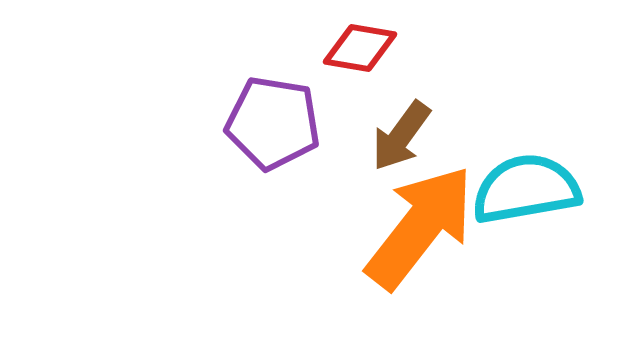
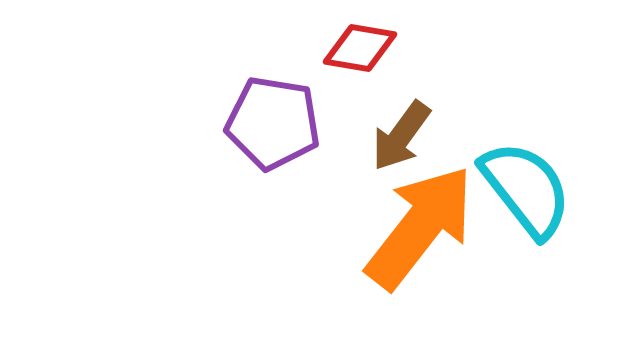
cyan semicircle: rotated 62 degrees clockwise
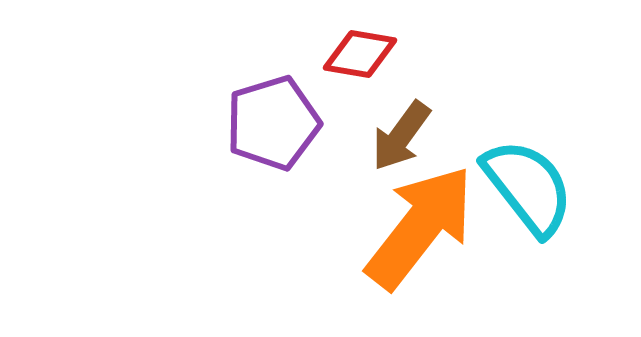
red diamond: moved 6 px down
purple pentagon: rotated 26 degrees counterclockwise
cyan semicircle: moved 2 px right, 2 px up
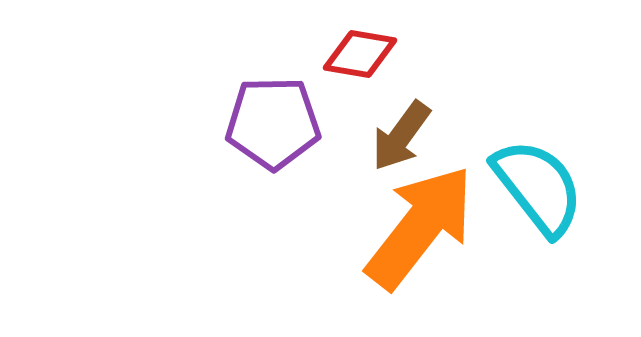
purple pentagon: rotated 16 degrees clockwise
cyan semicircle: moved 10 px right
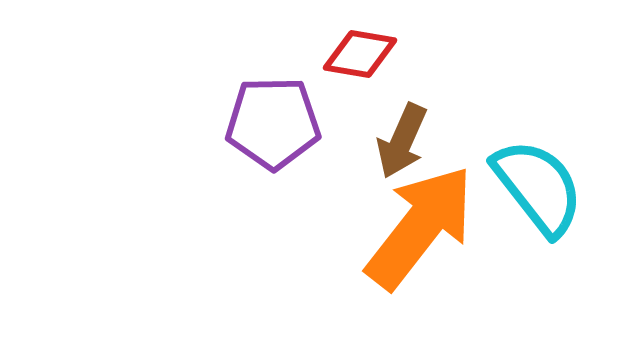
brown arrow: moved 1 px right, 5 px down; rotated 12 degrees counterclockwise
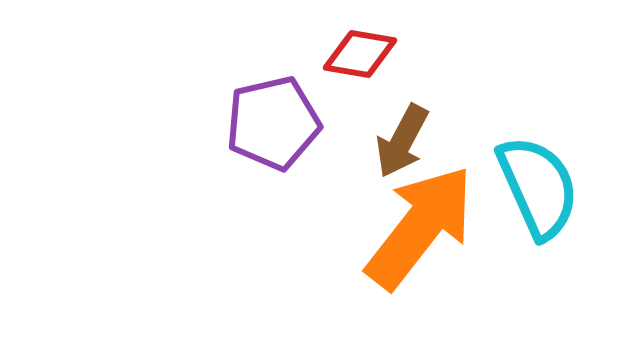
purple pentagon: rotated 12 degrees counterclockwise
brown arrow: rotated 4 degrees clockwise
cyan semicircle: rotated 14 degrees clockwise
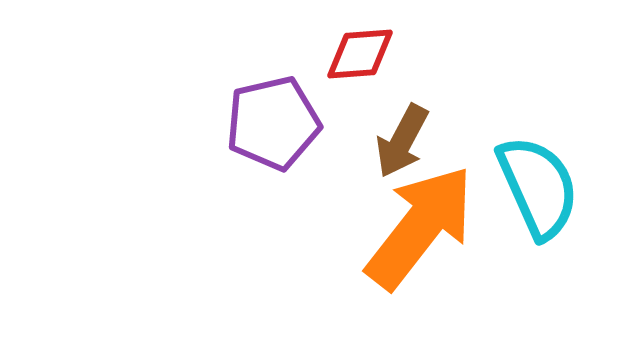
red diamond: rotated 14 degrees counterclockwise
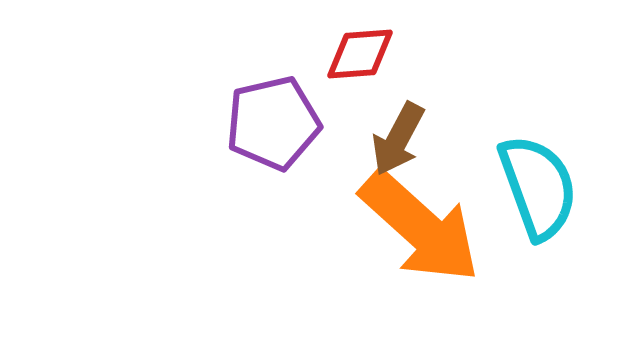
brown arrow: moved 4 px left, 2 px up
cyan semicircle: rotated 4 degrees clockwise
orange arrow: rotated 94 degrees clockwise
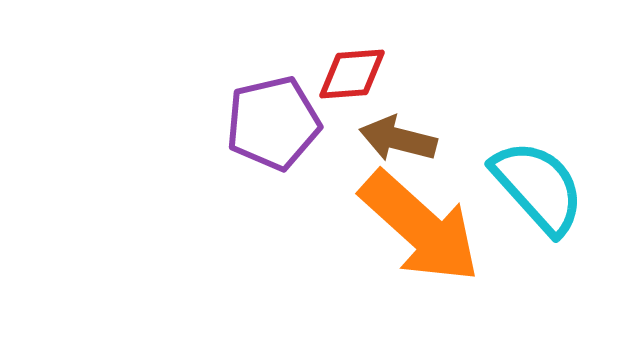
red diamond: moved 8 px left, 20 px down
brown arrow: rotated 76 degrees clockwise
cyan semicircle: rotated 22 degrees counterclockwise
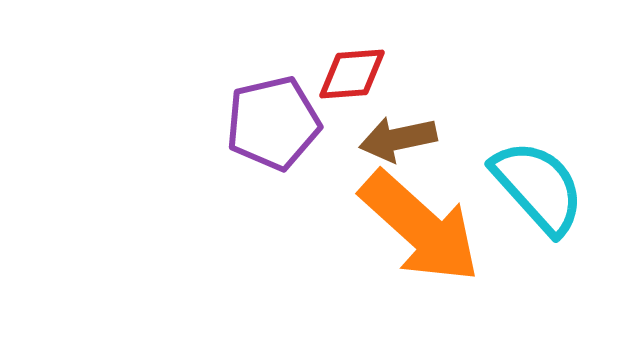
brown arrow: rotated 26 degrees counterclockwise
